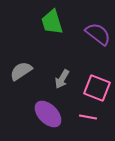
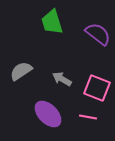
gray arrow: rotated 90 degrees clockwise
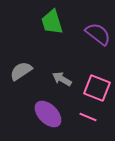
pink line: rotated 12 degrees clockwise
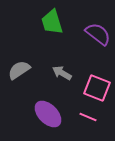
gray semicircle: moved 2 px left, 1 px up
gray arrow: moved 6 px up
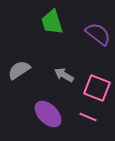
gray arrow: moved 2 px right, 2 px down
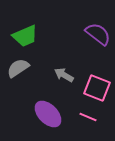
green trapezoid: moved 27 px left, 14 px down; rotated 96 degrees counterclockwise
gray semicircle: moved 1 px left, 2 px up
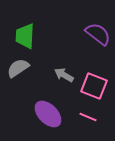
green trapezoid: rotated 116 degrees clockwise
pink square: moved 3 px left, 2 px up
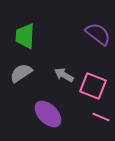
gray semicircle: moved 3 px right, 5 px down
pink square: moved 1 px left
pink line: moved 13 px right
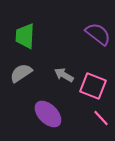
pink line: moved 1 px down; rotated 24 degrees clockwise
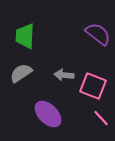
gray arrow: rotated 24 degrees counterclockwise
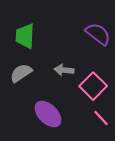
gray arrow: moved 5 px up
pink square: rotated 24 degrees clockwise
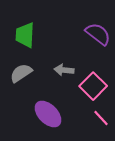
green trapezoid: moved 1 px up
